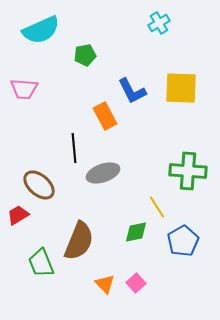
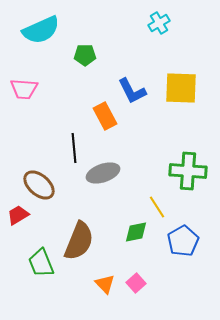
green pentagon: rotated 10 degrees clockwise
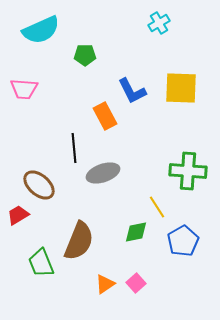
orange triangle: rotated 40 degrees clockwise
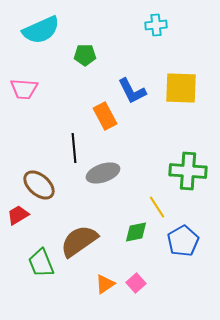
cyan cross: moved 3 px left, 2 px down; rotated 25 degrees clockwise
brown semicircle: rotated 147 degrees counterclockwise
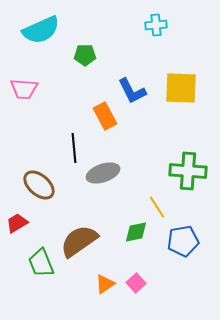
red trapezoid: moved 1 px left, 8 px down
blue pentagon: rotated 20 degrees clockwise
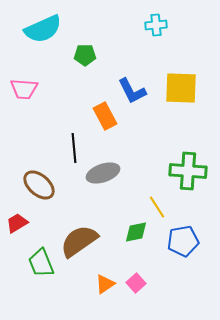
cyan semicircle: moved 2 px right, 1 px up
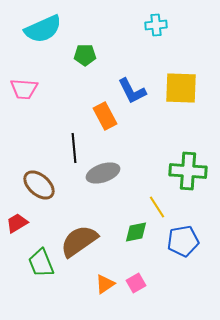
pink square: rotated 12 degrees clockwise
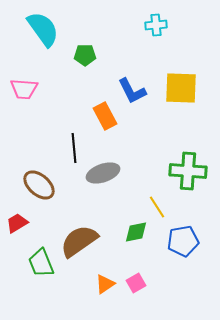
cyan semicircle: rotated 102 degrees counterclockwise
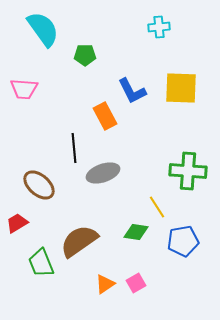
cyan cross: moved 3 px right, 2 px down
green diamond: rotated 20 degrees clockwise
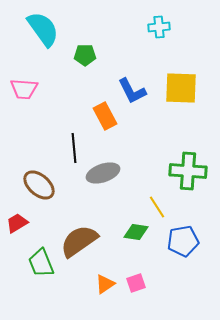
pink square: rotated 12 degrees clockwise
